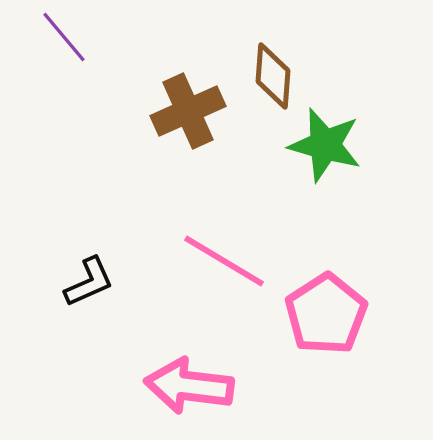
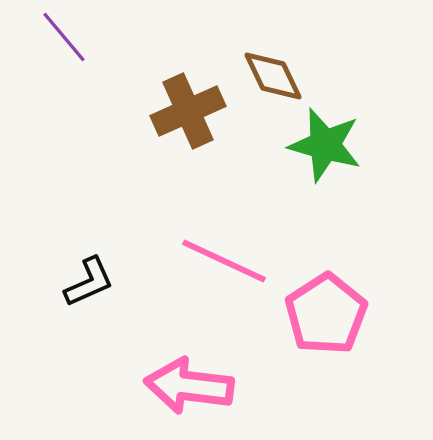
brown diamond: rotated 30 degrees counterclockwise
pink line: rotated 6 degrees counterclockwise
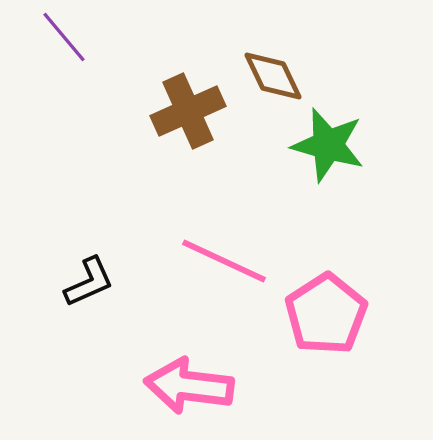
green star: moved 3 px right
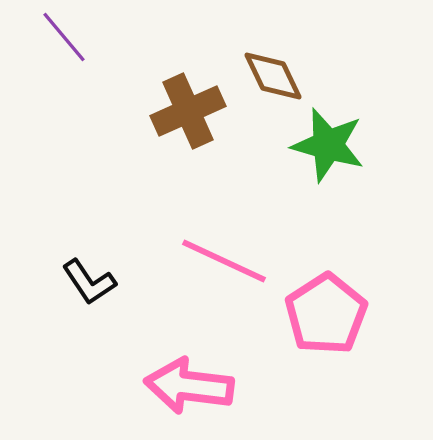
black L-shape: rotated 80 degrees clockwise
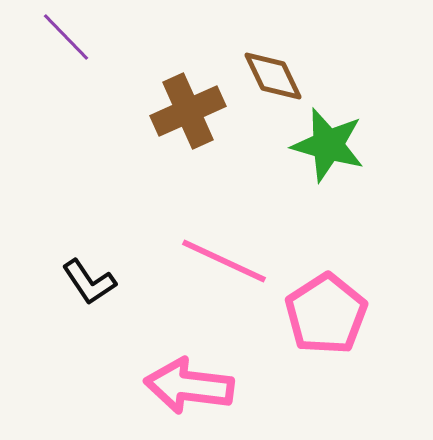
purple line: moved 2 px right; rotated 4 degrees counterclockwise
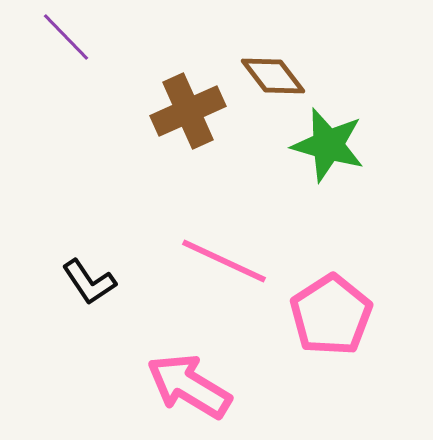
brown diamond: rotated 12 degrees counterclockwise
pink pentagon: moved 5 px right, 1 px down
pink arrow: rotated 24 degrees clockwise
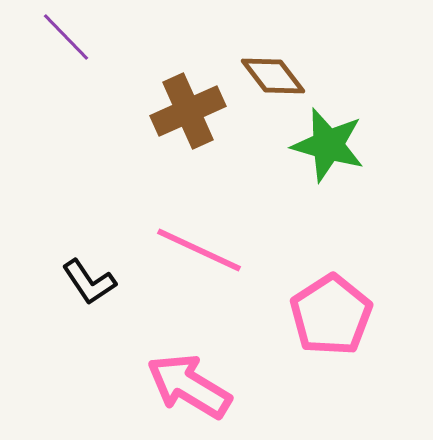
pink line: moved 25 px left, 11 px up
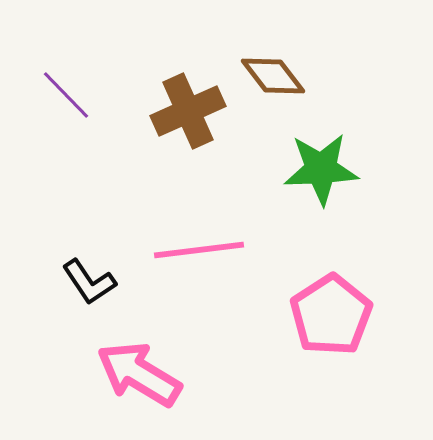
purple line: moved 58 px down
green star: moved 7 px left, 24 px down; rotated 18 degrees counterclockwise
pink line: rotated 32 degrees counterclockwise
pink arrow: moved 50 px left, 12 px up
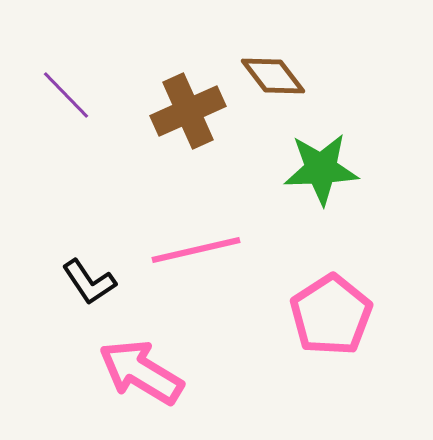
pink line: moved 3 px left; rotated 6 degrees counterclockwise
pink arrow: moved 2 px right, 2 px up
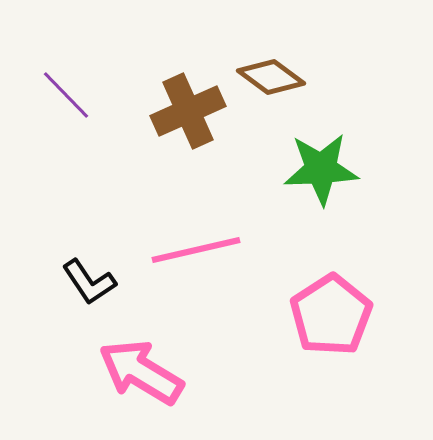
brown diamond: moved 2 px left, 1 px down; rotated 16 degrees counterclockwise
